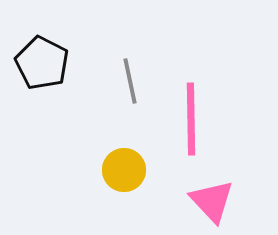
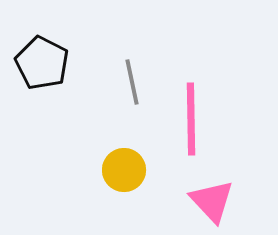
gray line: moved 2 px right, 1 px down
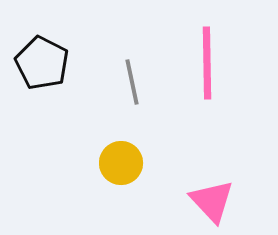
pink line: moved 16 px right, 56 px up
yellow circle: moved 3 px left, 7 px up
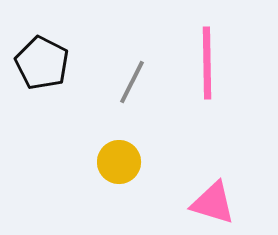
gray line: rotated 39 degrees clockwise
yellow circle: moved 2 px left, 1 px up
pink triangle: moved 1 px right, 2 px down; rotated 30 degrees counterclockwise
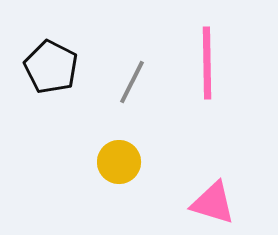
black pentagon: moved 9 px right, 4 px down
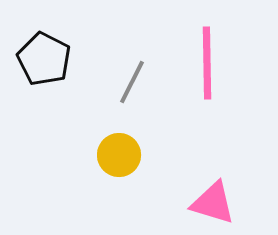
black pentagon: moved 7 px left, 8 px up
yellow circle: moved 7 px up
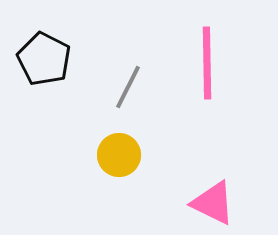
gray line: moved 4 px left, 5 px down
pink triangle: rotated 9 degrees clockwise
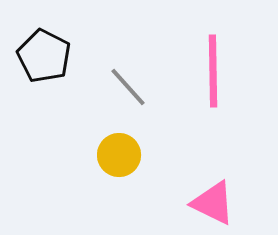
black pentagon: moved 3 px up
pink line: moved 6 px right, 8 px down
gray line: rotated 69 degrees counterclockwise
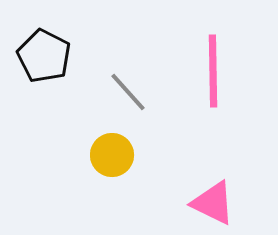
gray line: moved 5 px down
yellow circle: moved 7 px left
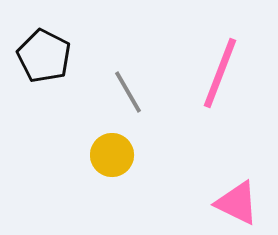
pink line: moved 7 px right, 2 px down; rotated 22 degrees clockwise
gray line: rotated 12 degrees clockwise
pink triangle: moved 24 px right
